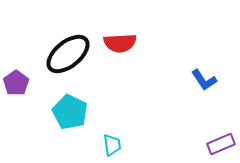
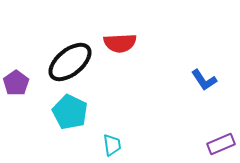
black ellipse: moved 2 px right, 8 px down
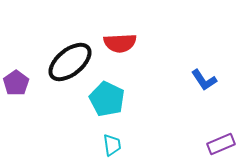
cyan pentagon: moved 37 px right, 13 px up
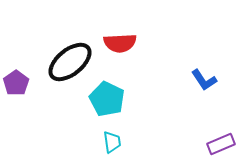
cyan trapezoid: moved 3 px up
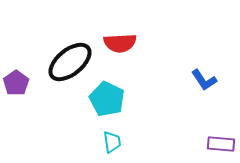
purple rectangle: rotated 28 degrees clockwise
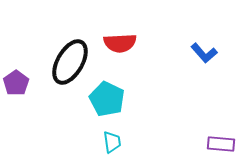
black ellipse: rotated 21 degrees counterclockwise
blue L-shape: moved 27 px up; rotated 8 degrees counterclockwise
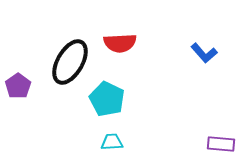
purple pentagon: moved 2 px right, 3 px down
cyan trapezoid: rotated 85 degrees counterclockwise
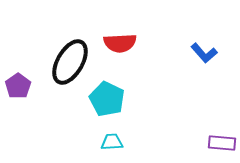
purple rectangle: moved 1 px right, 1 px up
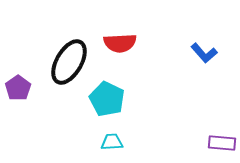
black ellipse: moved 1 px left
purple pentagon: moved 2 px down
